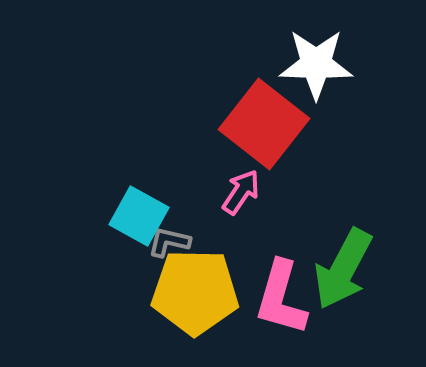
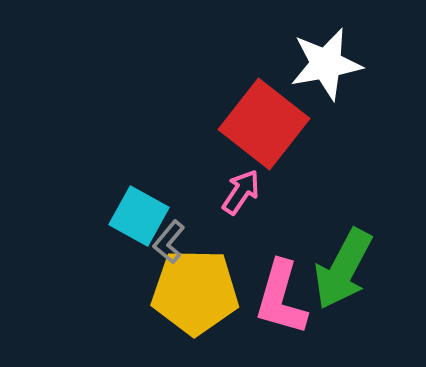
white star: moved 10 px right; rotated 12 degrees counterclockwise
gray L-shape: rotated 63 degrees counterclockwise
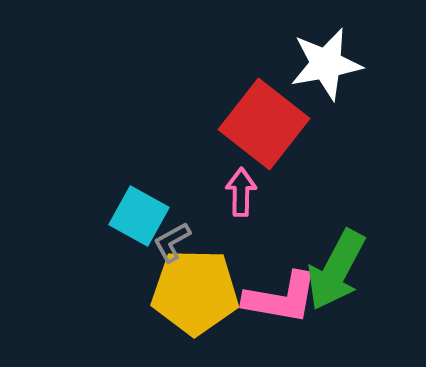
pink arrow: rotated 33 degrees counterclockwise
gray L-shape: moved 3 px right; rotated 21 degrees clockwise
green arrow: moved 7 px left, 1 px down
pink L-shape: rotated 96 degrees counterclockwise
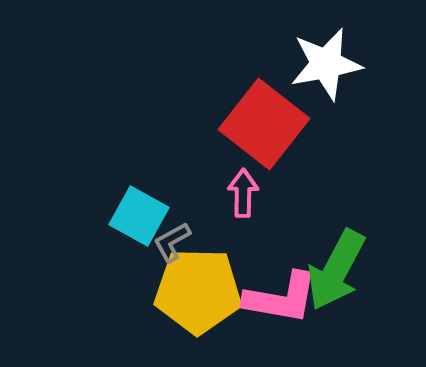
pink arrow: moved 2 px right, 1 px down
yellow pentagon: moved 3 px right, 1 px up
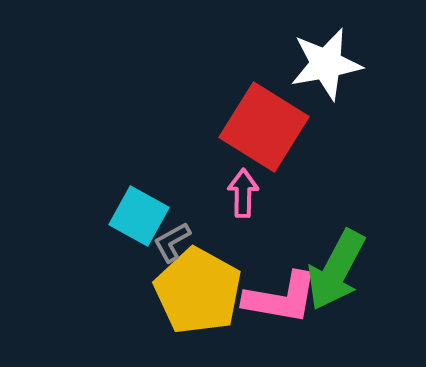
red square: moved 3 px down; rotated 6 degrees counterclockwise
yellow pentagon: rotated 28 degrees clockwise
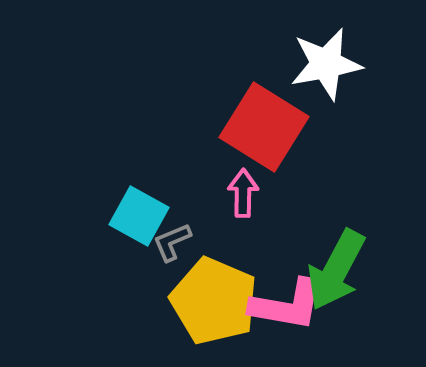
gray L-shape: rotated 6 degrees clockwise
yellow pentagon: moved 16 px right, 10 px down; rotated 6 degrees counterclockwise
pink L-shape: moved 6 px right, 7 px down
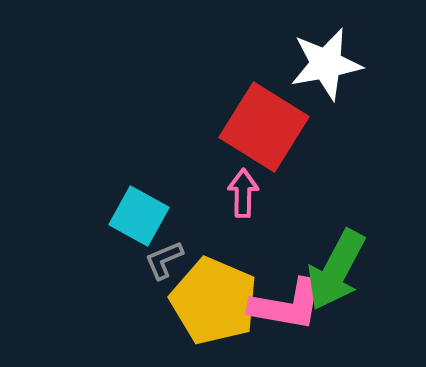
gray L-shape: moved 8 px left, 18 px down
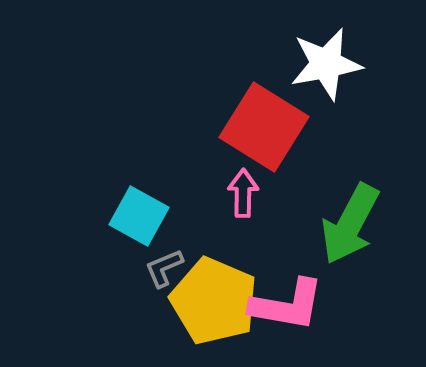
gray L-shape: moved 8 px down
green arrow: moved 14 px right, 46 px up
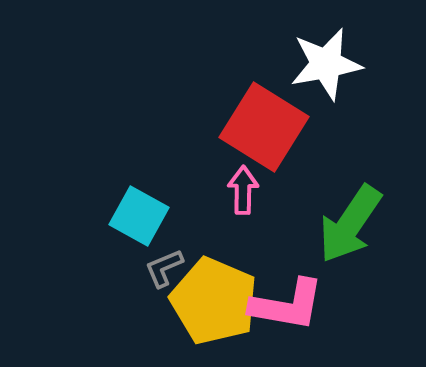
pink arrow: moved 3 px up
green arrow: rotated 6 degrees clockwise
